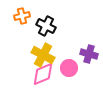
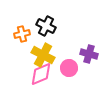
orange cross: moved 18 px down
pink diamond: moved 2 px left
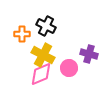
orange cross: rotated 14 degrees clockwise
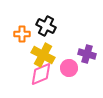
purple cross: moved 2 px left
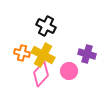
orange cross: moved 19 px down; rotated 14 degrees clockwise
pink circle: moved 3 px down
pink diamond: rotated 25 degrees counterclockwise
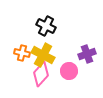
purple cross: rotated 36 degrees counterclockwise
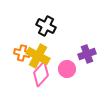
yellow cross: moved 5 px left, 1 px down
pink circle: moved 2 px left, 2 px up
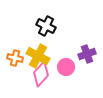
orange cross: moved 7 px left, 5 px down
pink circle: moved 1 px left, 2 px up
